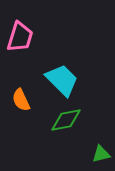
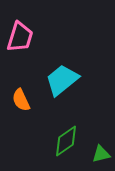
cyan trapezoid: rotated 84 degrees counterclockwise
green diamond: moved 21 px down; rotated 24 degrees counterclockwise
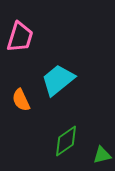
cyan trapezoid: moved 4 px left
green triangle: moved 1 px right, 1 px down
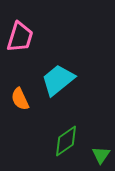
orange semicircle: moved 1 px left, 1 px up
green triangle: moved 1 px left; rotated 42 degrees counterclockwise
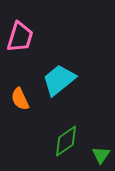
cyan trapezoid: moved 1 px right
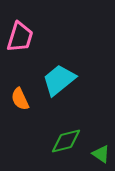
green diamond: rotated 20 degrees clockwise
green triangle: moved 1 px up; rotated 30 degrees counterclockwise
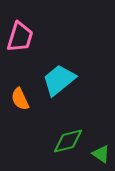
green diamond: moved 2 px right
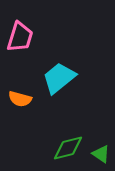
cyan trapezoid: moved 2 px up
orange semicircle: rotated 50 degrees counterclockwise
green diamond: moved 7 px down
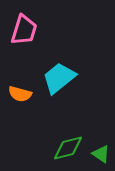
pink trapezoid: moved 4 px right, 7 px up
orange semicircle: moved 5 px up
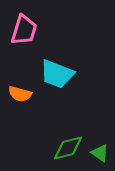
cyan trapezoid: moved 2 px left, 4 px up; rotated 120 degrees counterclockwise
green triangle: moved 1 px left, 1 px up
